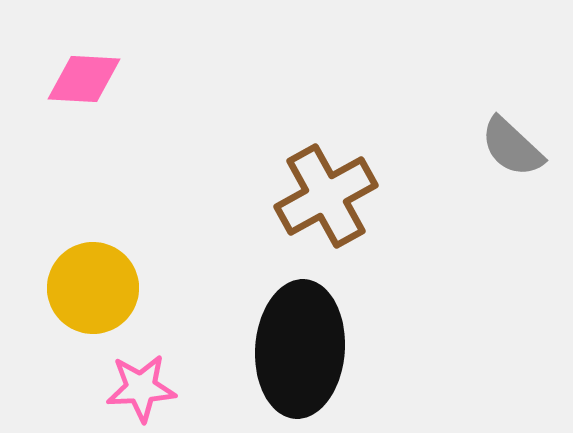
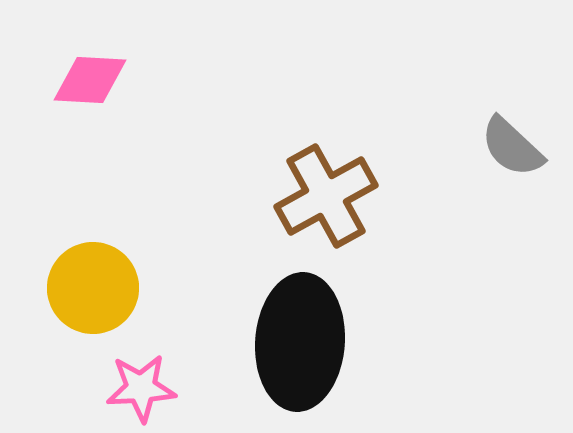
pink diamond: moved 6 px right, 1 px down
black ellipse: moved 7 px up
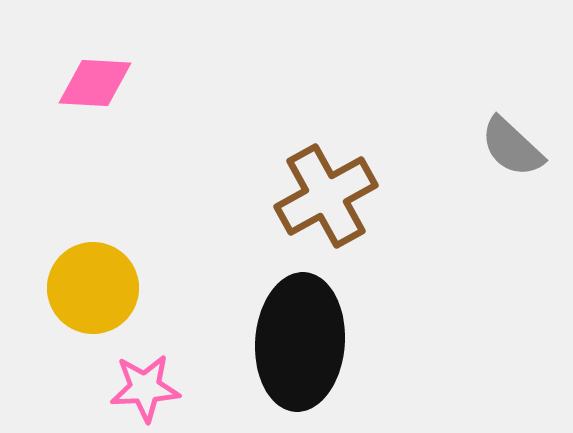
pink diamond: moved 5 px right, 3 px down
pink star: moved 4 px right
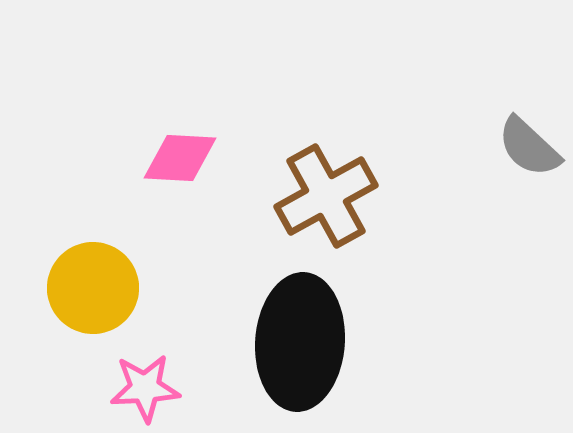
pink diamond: moved 85 px right, 75 px down
gray semicircle: moved 17 px right
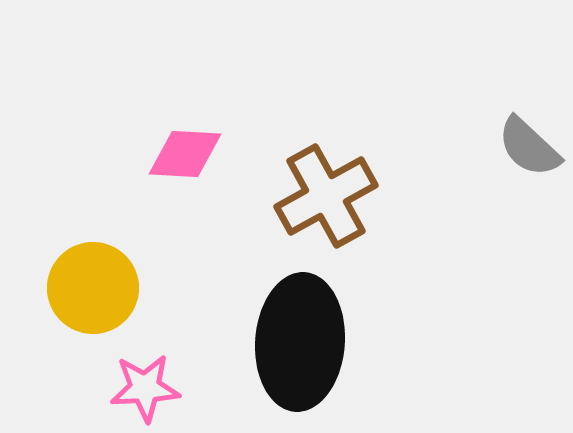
pink diamond: moved 5 px right, 4 px up
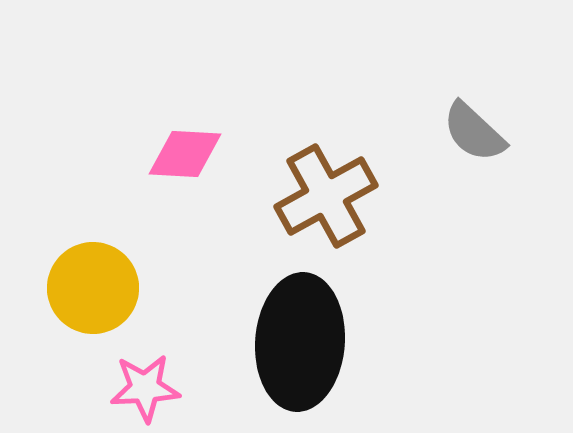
gray semicircle: moved 55 px left, 15 px up
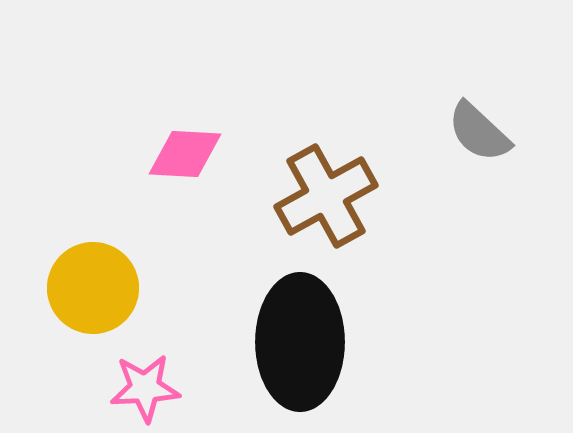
gray semicircle: moved 5 px right
black ellipse: rotated 4 degrees counterclockwise
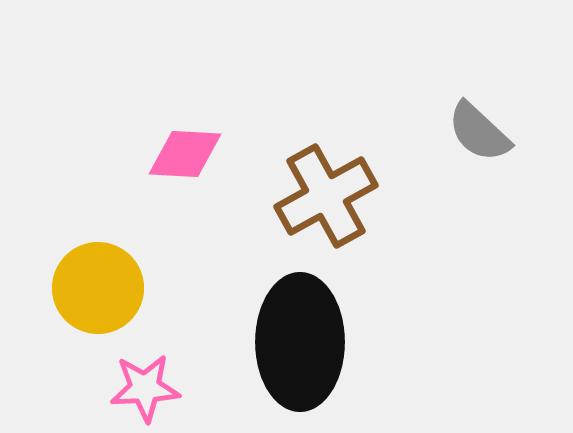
yellow circle: moved 5 px right
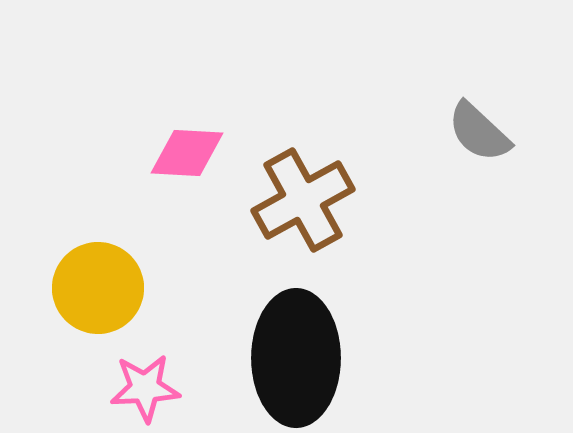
pink diamond: moved 2 px right, 1 px up
brown cross: moved 23 px left, 4 px down
black ellipse: moved 4 px left, 16 px down
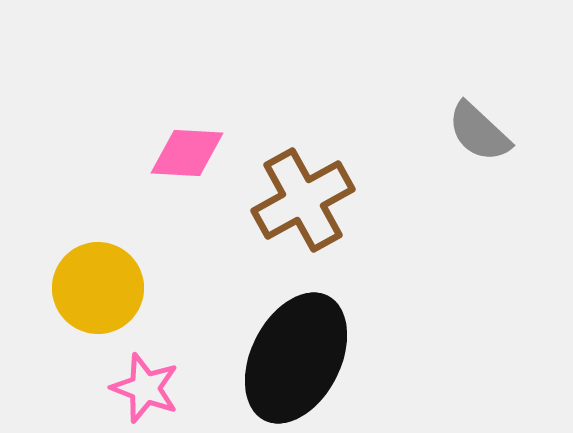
black ellipse: rotated 27 degrees clockwise
pink star: rotated 24 degrees clockwise
